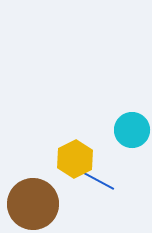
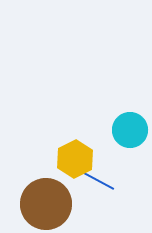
cyan circle: moved 2 px left
brown circle: moved 13 px right
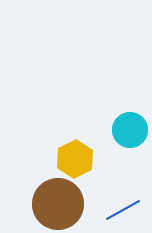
blue line: moved 26 px right, 30 px down; rotated 57 degrees counterclockwise
brown circle: moved 12 px right
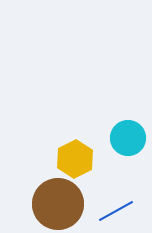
cyan circle: moved 2 px left, 8 px down
blue line: moved 7 px left, 1 px down
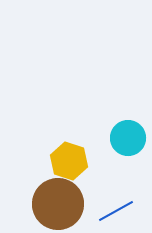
yellow hexagon: moved 6 px left, 2 px down; rotated 15 degrees counterclockwise
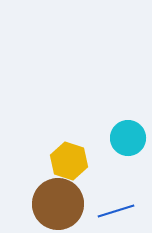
blue line: rotated 12 degrees clockwise
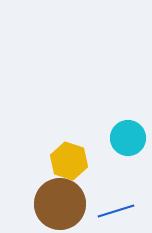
brown circle: moved 2 px right
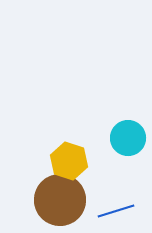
brown circle: moved 4 px up
